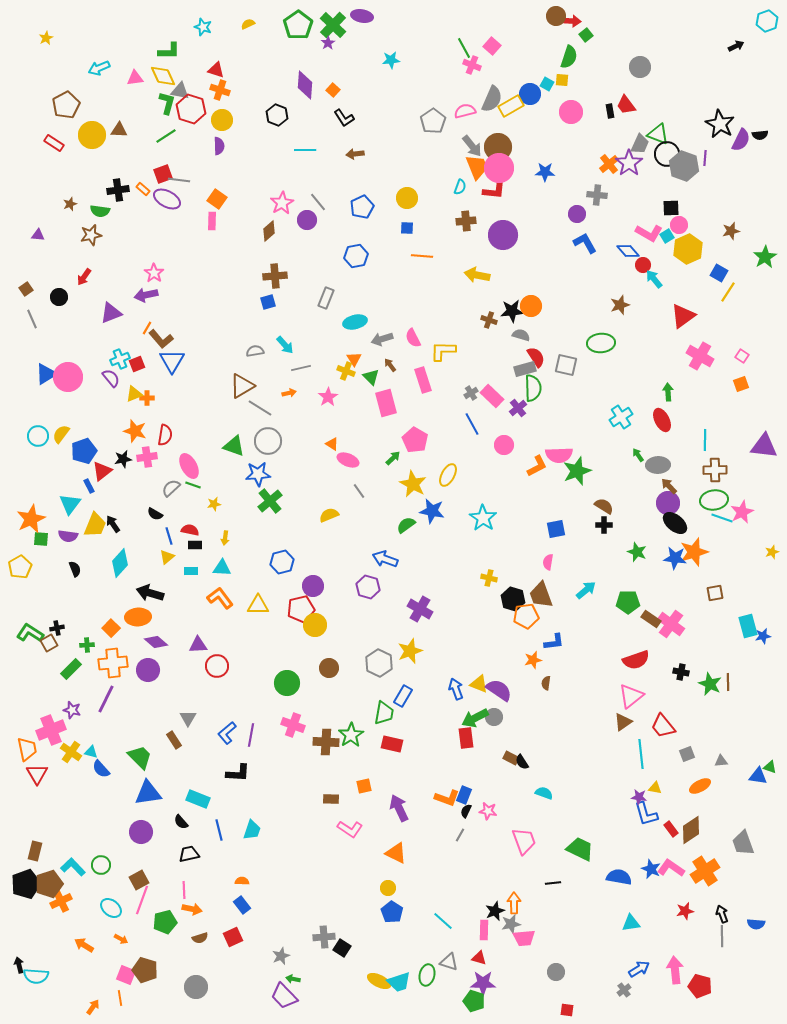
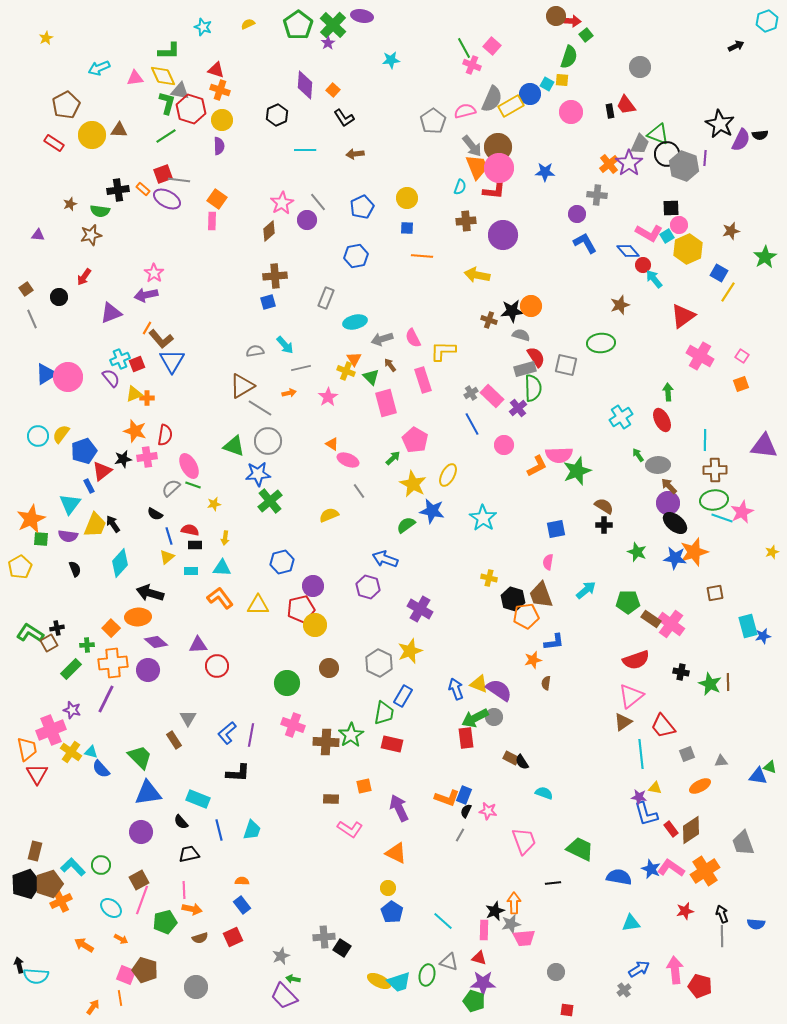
black hexagon at (277, 115): rotated 15 degrees clockwise
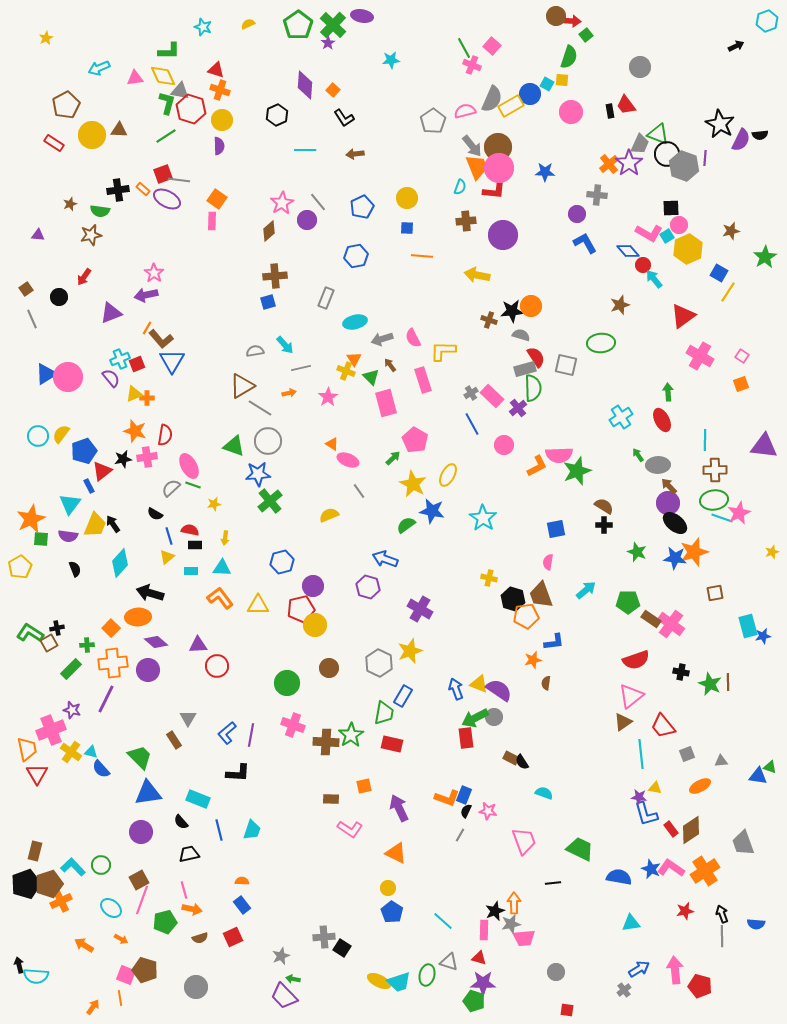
pink star at (742, 512): moved 3 px left, 1 px down
pink line at (184, 890): rotated 12 degrees counterclockwise
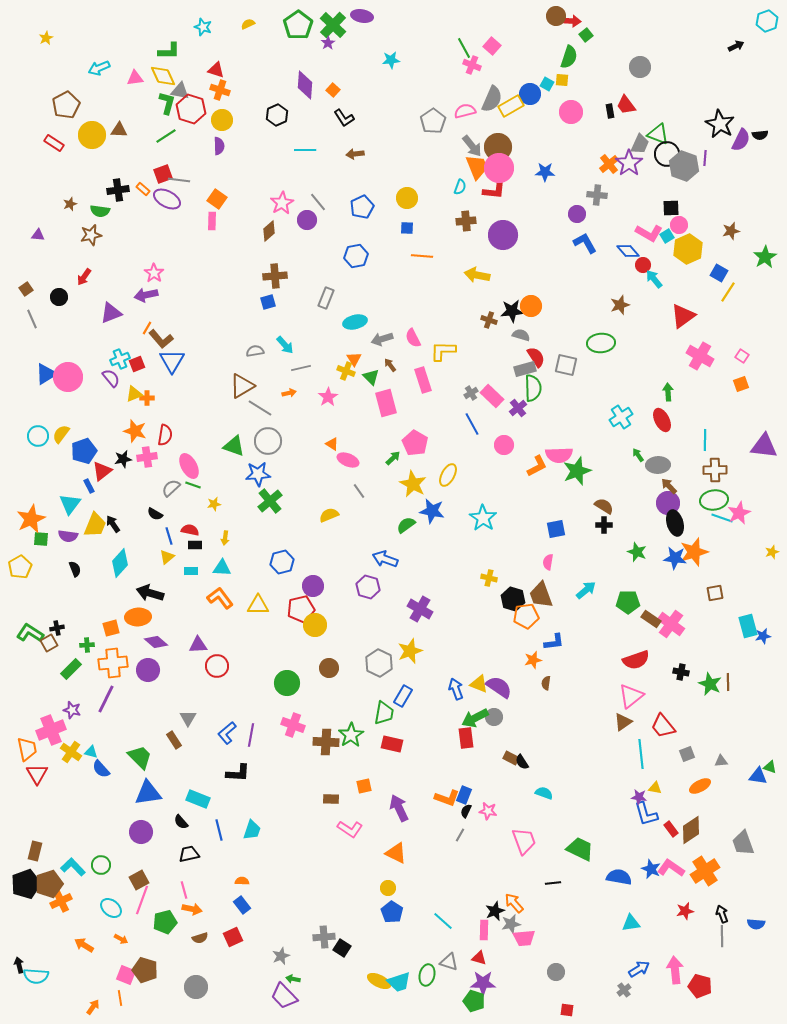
pink pentagon at (415, 440): moved 3 px down
black ellipse at (675, 523): rotated 35 degrees clockwise
orange square at (111, 628): rotated 30 degrees clockwise
purple semicircle at (499, 690): moved 3 px up
orange arrow at (514, 903): rotated 40 degrees counterclockwise
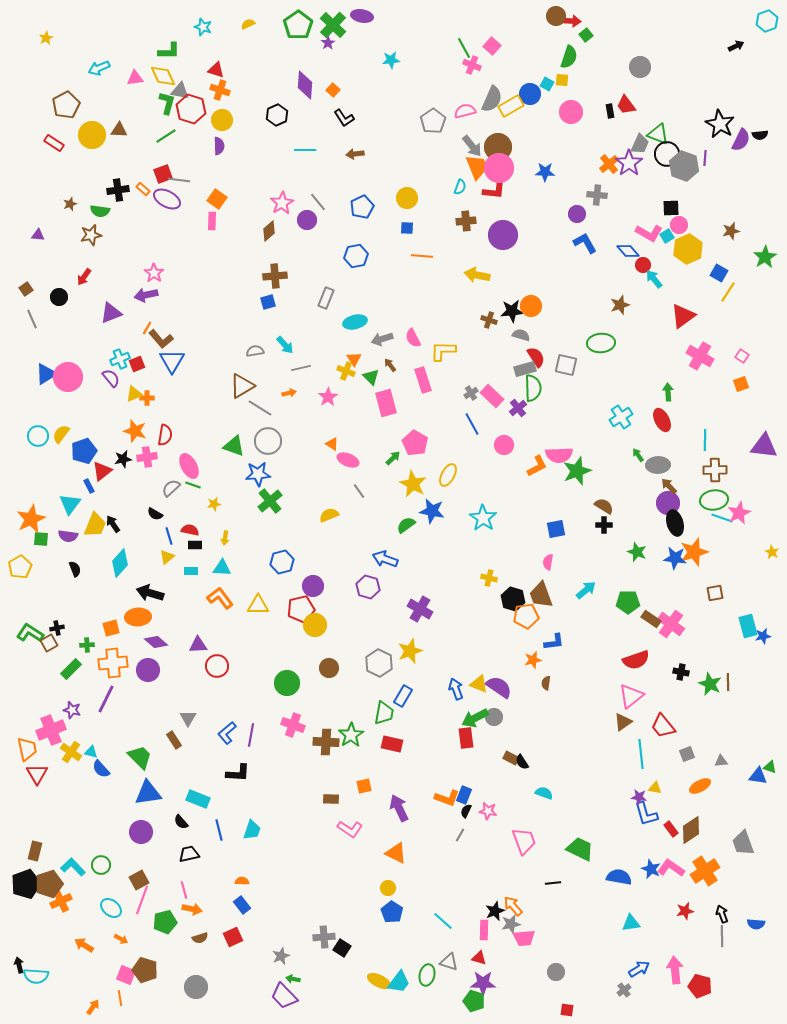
yellow star at (772, 552): rotated 24 degrees counterclockwise
orange arrow at (514, 903): moved 1 px left, 3 px down
cyan trapezoid at (399, 982): rotated 35 degrees counterclockwise
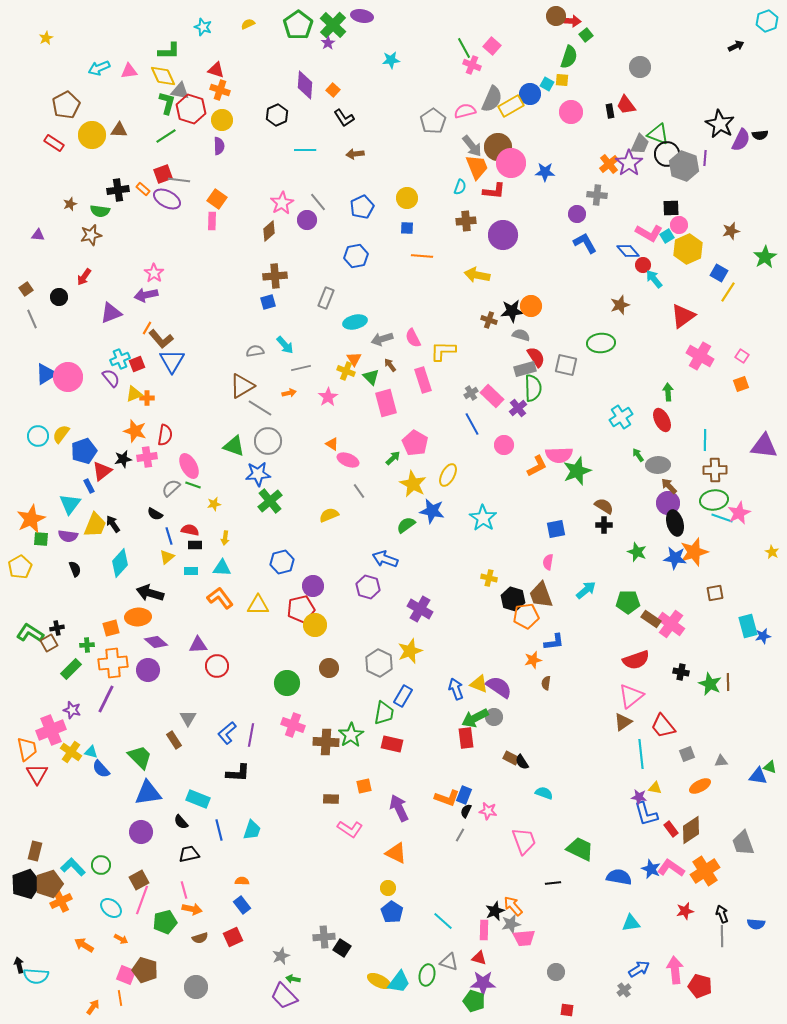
pink triangle at (135, 78): moved 6 px left, 7 px up
pink circle at (499, 168): moved 12 px right, 5 px up
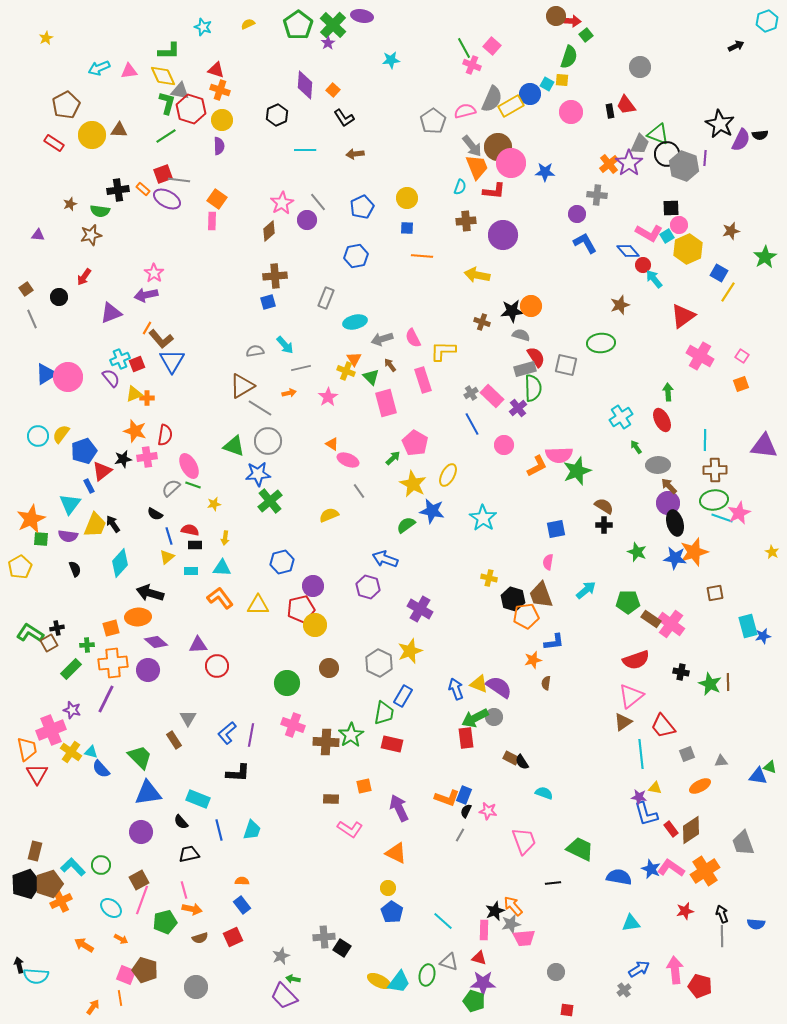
brown cross at (489, 320): moved 7 px left, 2 px down
green arrow at (638, 455): moved 2 px left, 8 px up
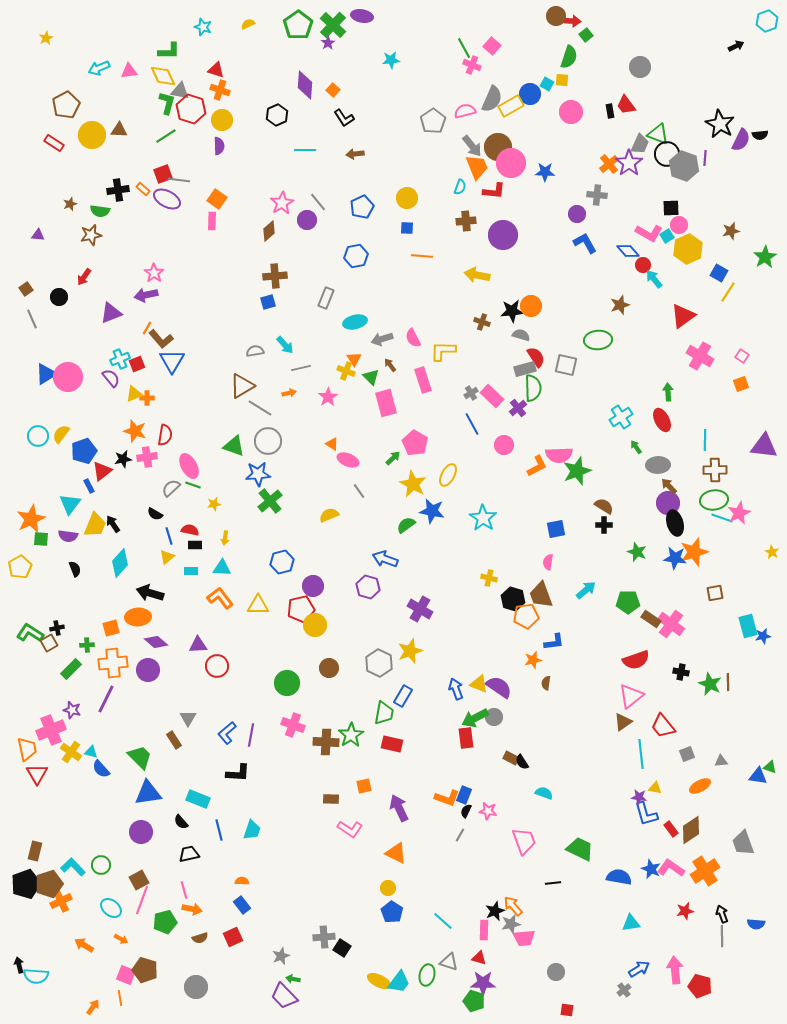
green ellipse at (601, 343): moved 3 px left, 3 px up
